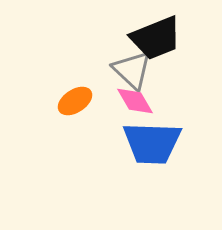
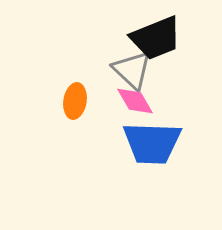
orange ellipse: rotated 48 degrees counterclockwise
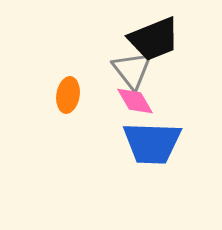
black trapezoid: moved 2 px left, 1 px down
gray triangle: rotated 9 degrees clockwise
orange ellipse: moved 7 px left, 6 px up
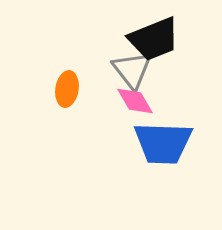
orange ellipse: moved 1 px left, 6 px up
blue trapezoid: moved 11 px right
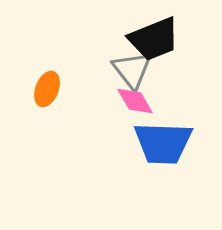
orange ellipse: moved 20 px left; rotated 12 degrees clockwise
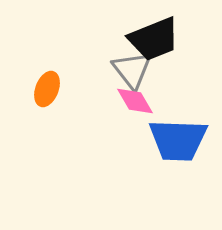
blue trapezoid: moved 15 px right, 3 px up
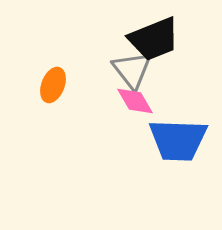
orange ellipse: moved 6 px right, 4 px up
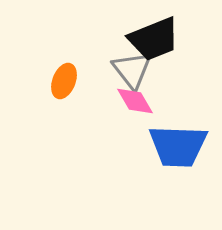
orange ellipse: moved 11 px right, 4 px up
blue trapezoid: moved 6 px down
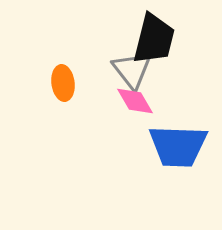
black trapezoid: rotated 54 degrees counterclockwise
orange ellipse: moved 1 px left, 2 px down; rotated 28 degrees counterclockwise
